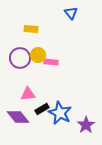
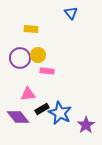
pink rectangle: moved 4 px left, 9 px down
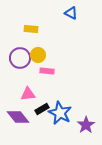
blue triangle: rotated 24 degrees counterclockwise
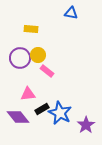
blue triangle: rotated 16 degrees counterclockwise
pink rectangle: rotated 32 degrees clockwise
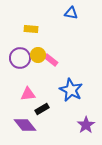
pink rectangle: moved 4 px right, 11 px up
blue star: moved 11 px right, 23 px up
purple diamond: moved 7 px right, 8 px down
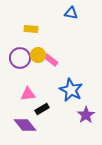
purple star: moved 10 px up
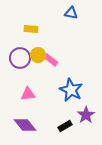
black rectangle: moved 23 px right, 17 px down
